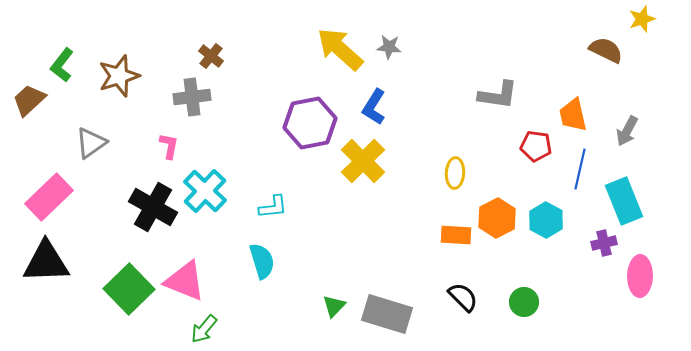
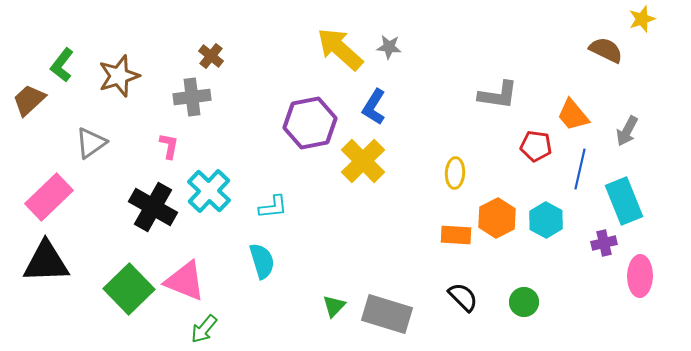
orange trapezoid: rotated 27 degrees counterclockwise
cyan cross: moved 4 px right
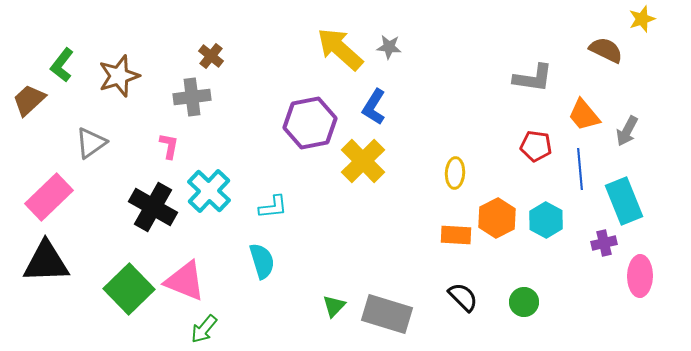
gray L-shape: moved 35 px right, 17 px up
orange trapezoid: moved 11 px right
blue line: rotated 18 degrees counterclockwise
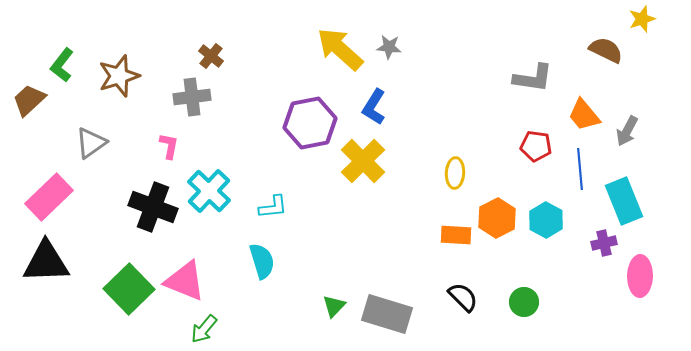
black cross: rotated 9 degrees counterclockwise
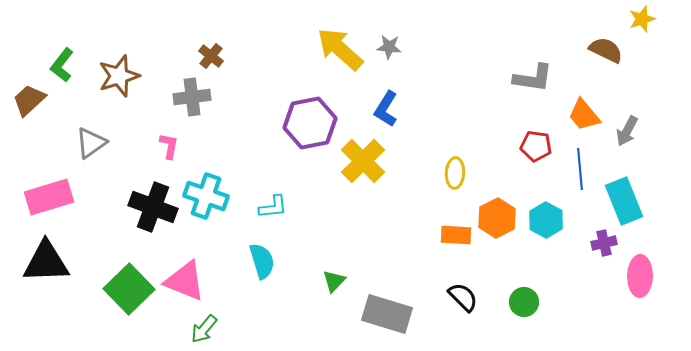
blue L-shape: moved 12 px right, 2 px down
cyan cross: moved 3 px left, 5 px down; rotated 24 degrees counterclockwise
pink rectangle: rotated 27 degrees clockwise
green triangle: moved 25 px up
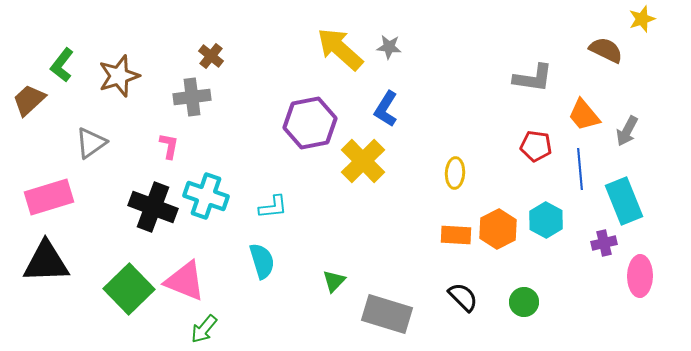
orange hexagon: moved 1 px right, 11 px down
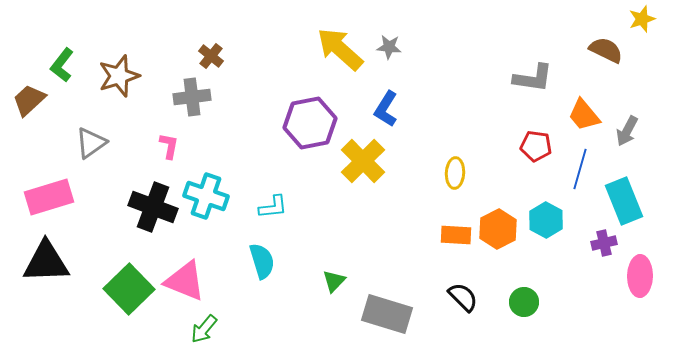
blue line: rotated 21 degrees clockwise
